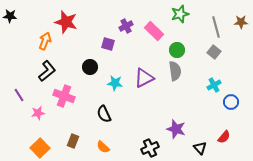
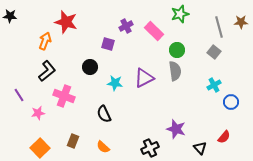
gray line: moved 3 px right
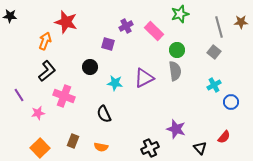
orange semicircle: moved 2 px left; rotated 32 degrees counterclockwise
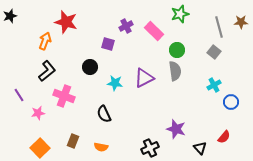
black star: rotated 24 degrees counterclockwise
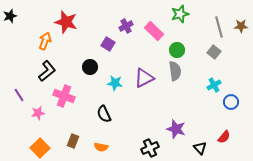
brown star: moved 4 px down
purple square: rotated 16 degrees clockwise
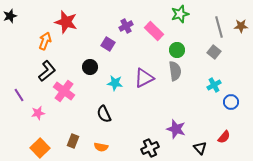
pink cross: moved 5 px up; rotated 15 degrees clockwise
